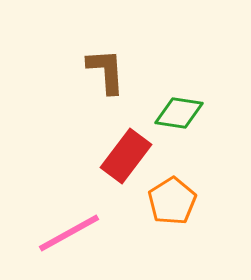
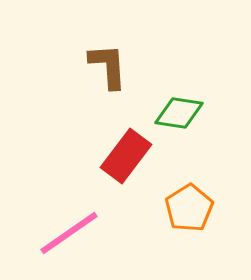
brown L-shape: moved 2 px right, 5 px up
orange pentagon: moved 17 px right, 7 px down
pink line: rotated 6 degrees counterclockwise
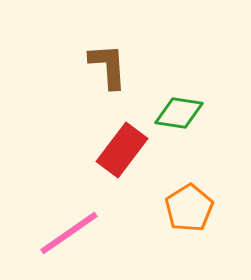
red rectangle: moved 4 px left, 6 px up
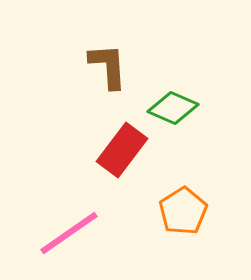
green diamond: moved 6 px left, 5 px up; rotated 15 degrees clockwise
orange pentagon: moved 6 px left, 3 px down
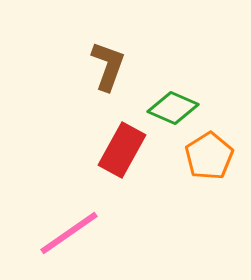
brown L-shape: rotated 24 degrees clockwise
red rectangle: rotated 8 degrees counterclockwise
orange pentagon: moved 26 px right, 55 px up
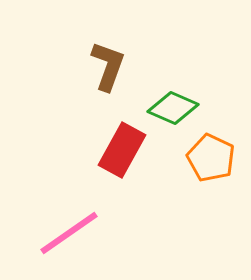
orange pentagon: moved 2 px right, 2 px down; rotated 15 degrees counterclockwise
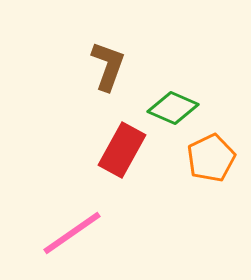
orange pentagon: rotated 21 degrees clockwise
pink line: moved 3 px right
